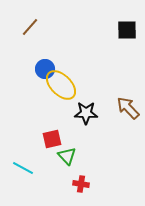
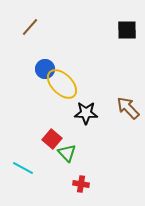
yellow ellipse: moved 1 px right, 1 px up
red square: rotated 36 degrees counterclockwise
green triangle: moved 3 px up
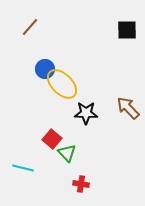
cyan line: rotated 15 degrees counterclockwise
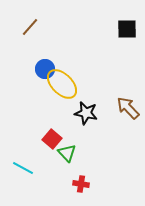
black square: moved 1 px up
black star: rotated 10 degrees clockwise
cyan line: rotated 15 degrees clockwise
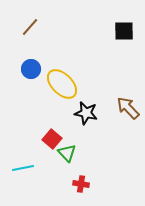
black square: moved 3 px left, 2 px down
blue circle: moved 14 px left
cyan line: rotated 40 degrees counterclockwise
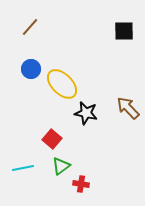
green triangle: moved 6 px left, 13 px down; rotated 36 degrees clockwise
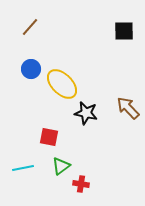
red square: moved 3 px left, 2 px up; rotated 30 degrees counterclockwise
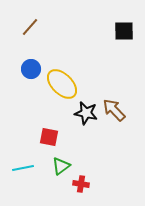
brown arrow: moved 14 px left, 2 px down
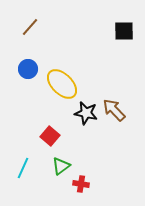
blue circle: moved 3 px left
red square: moved 1 px right, 1 px up; rotated 30 degrees clockwise
cyan line: rotated 55 degrees counterclockwise
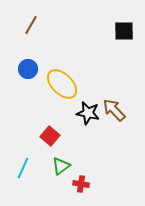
brown line: moved 1 px right, 2 px up; rotated 12 degrees counterclockwise
black star: moved 2 px right
